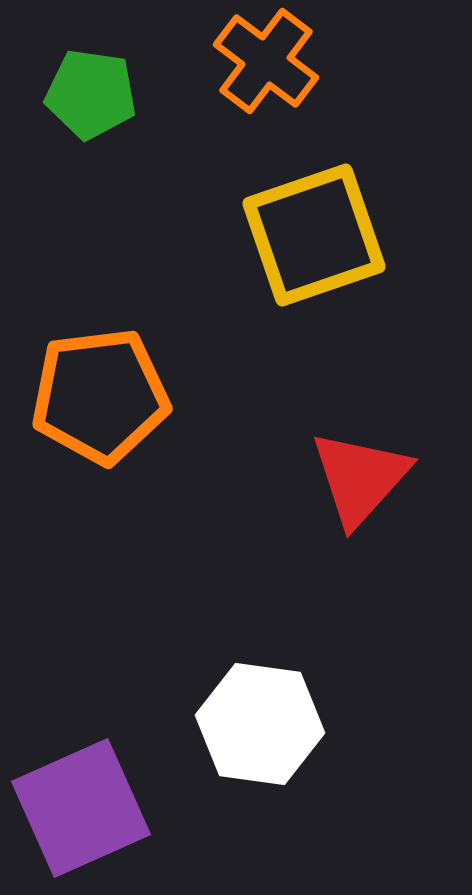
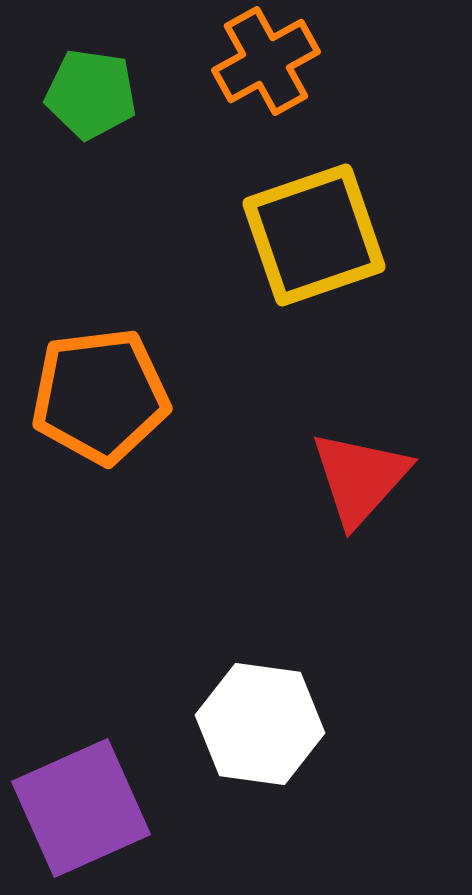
orange cross: rotated 24 degrees clockwise
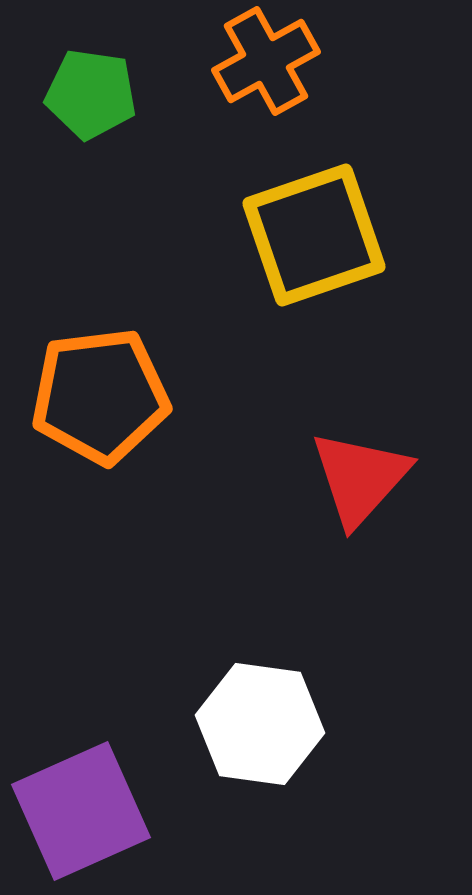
purple square: moved 3 px down
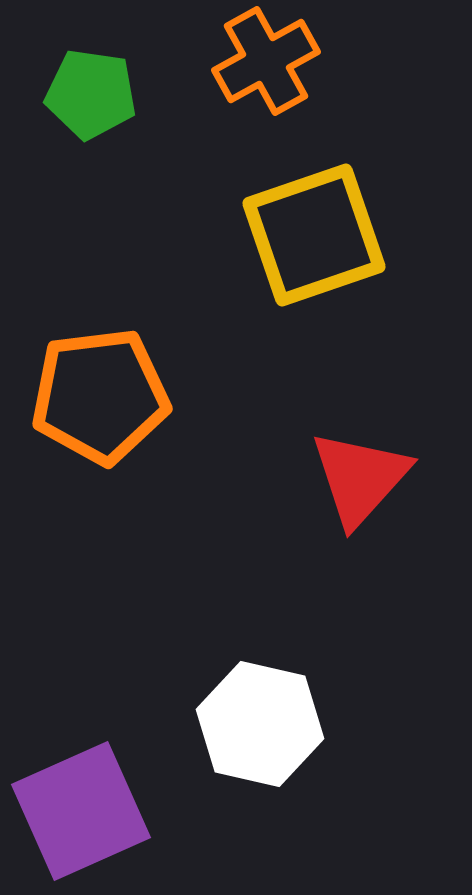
white hexagon: rotated 5 degrees clockwise
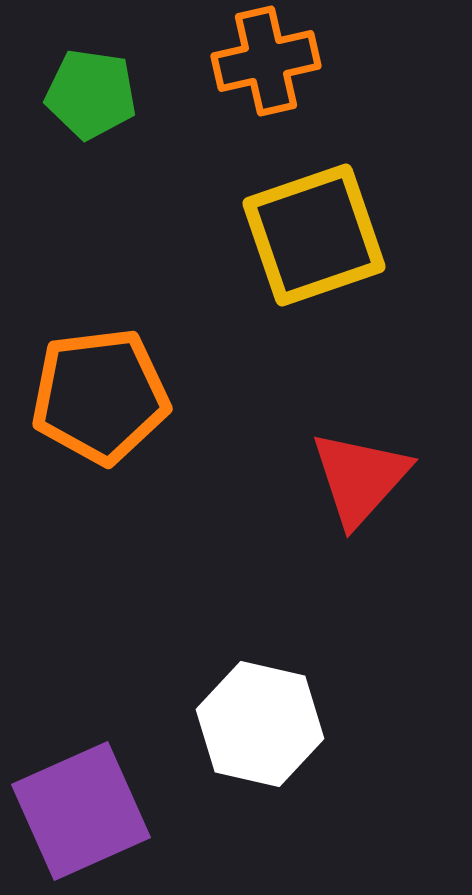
orange cross: rotated 16 degrees clockwise
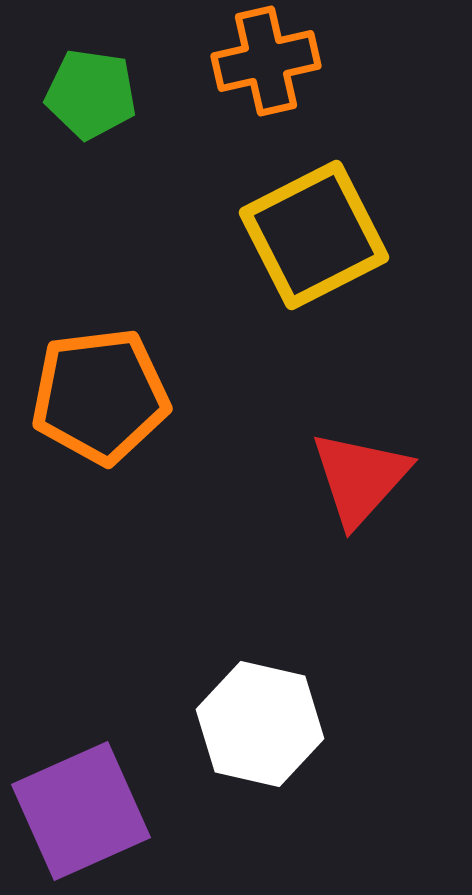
yellow square: rotated 8 degrees counterclockwise
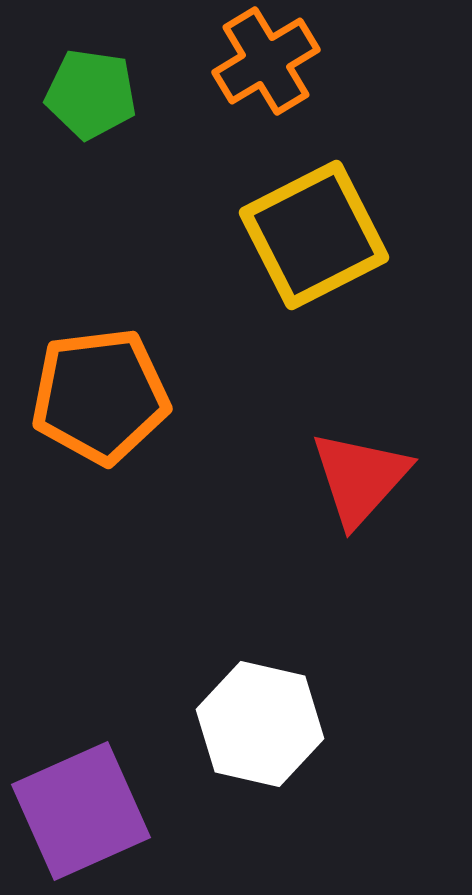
orange cross: rotated 18 degrees counterclockwise
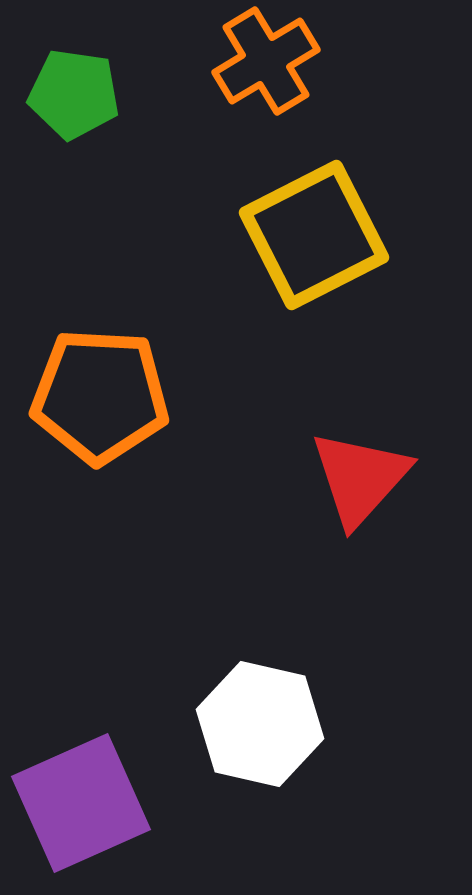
green pentagon: moved 17 px left
orange pentagon: rotated 10 degrees clockwise
purple square: moved 8 px up
